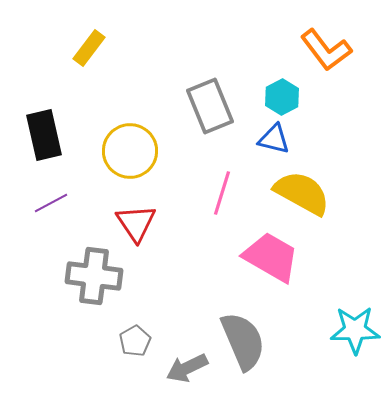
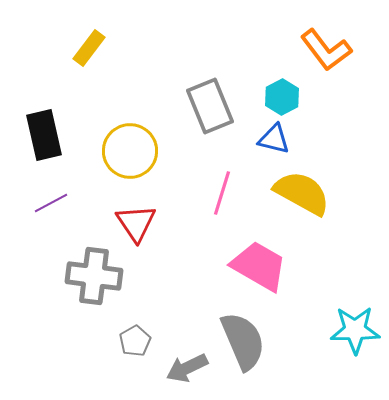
pink trapezoid: moved 12 px left, 9 px down
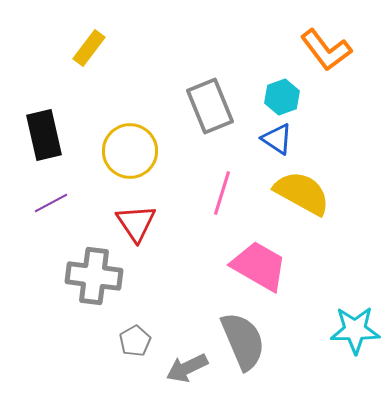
cyan hexagon: rotated 8 degrees clockwise
blue triangle: moved 3 px right; rotated 20 degrees clockwise
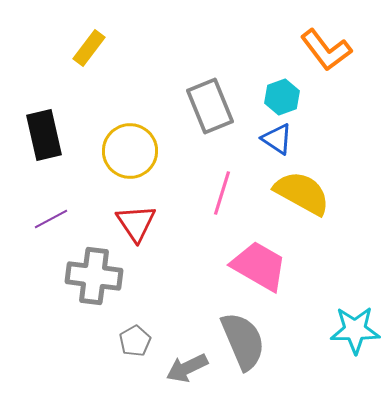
purple line: moved 16 px down
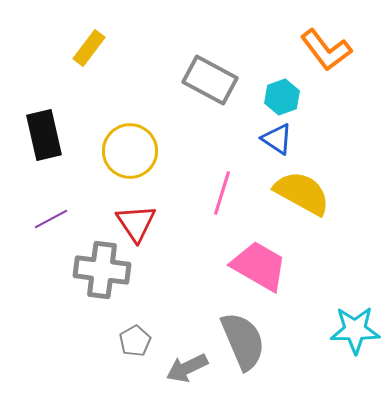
gray rectangle: moved 26 px up; rotated 40 degrees counterclockwise
gray cross: moved 8 px right, 6 px up
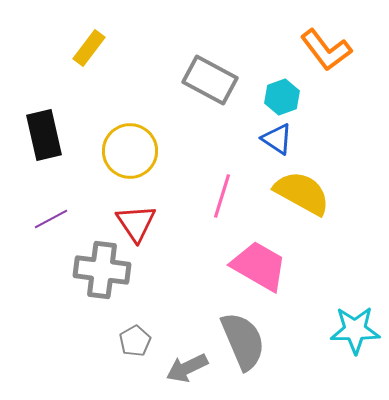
pink line: moved 3 px down
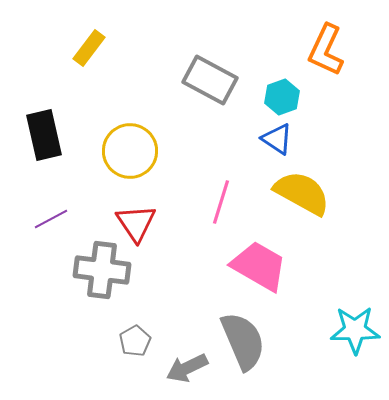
orange L-shape: rotated 62 degrees clockwise
pink line: moved 1 px left, 6 px down
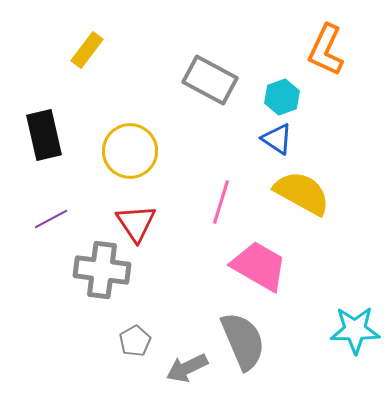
yellow rectangle: moved 2 px left, 2 px down
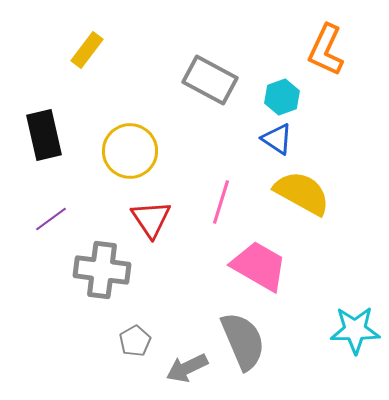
purple line: rotated 8 degrees counterclockwise
red triangle: moved 15 px right, 4 px up
